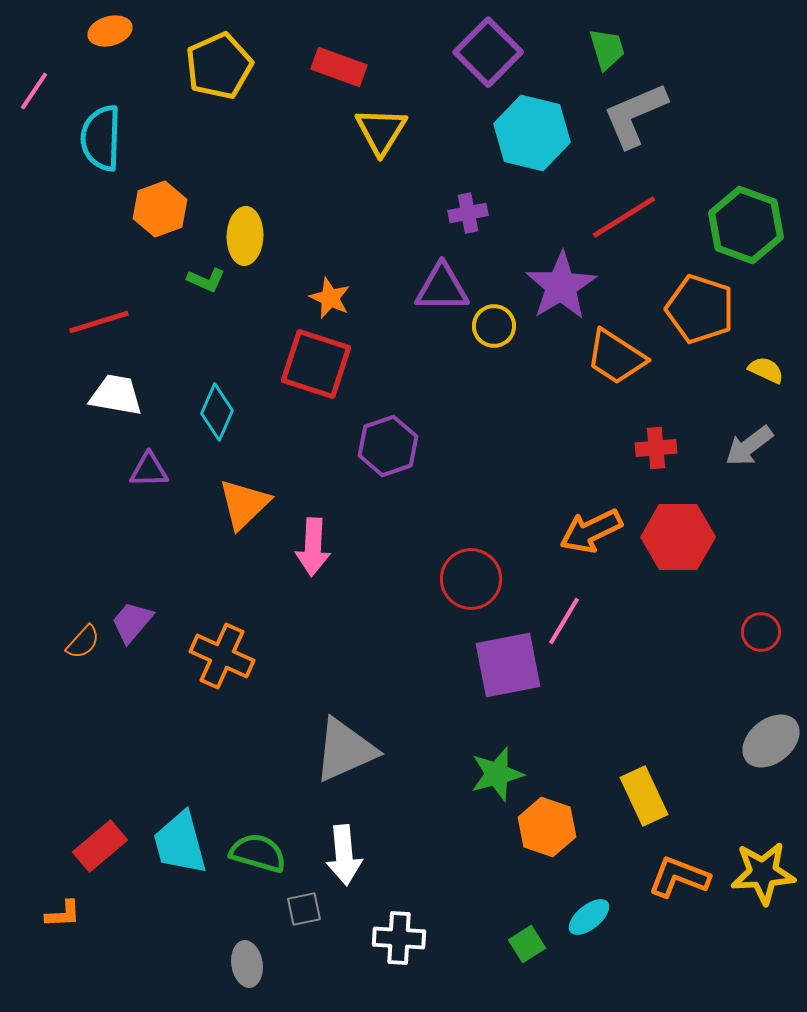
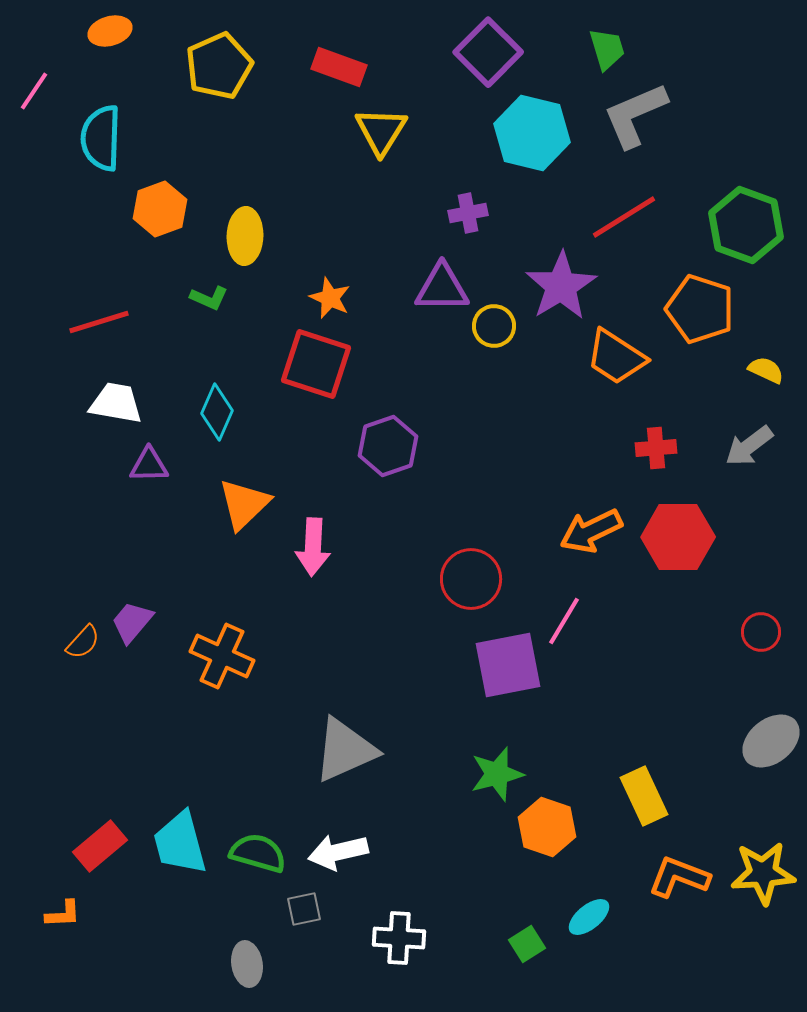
green L-shape at (206, 280): moved 3 px right, 18 px down
white trapezoid at (116, 395): moved 8 px down
purple triangle at (149, 470): moved 5 px up
white arrow at (344, 855): moved 6 px left, 3 px up; rotated 82 degrees clockwise
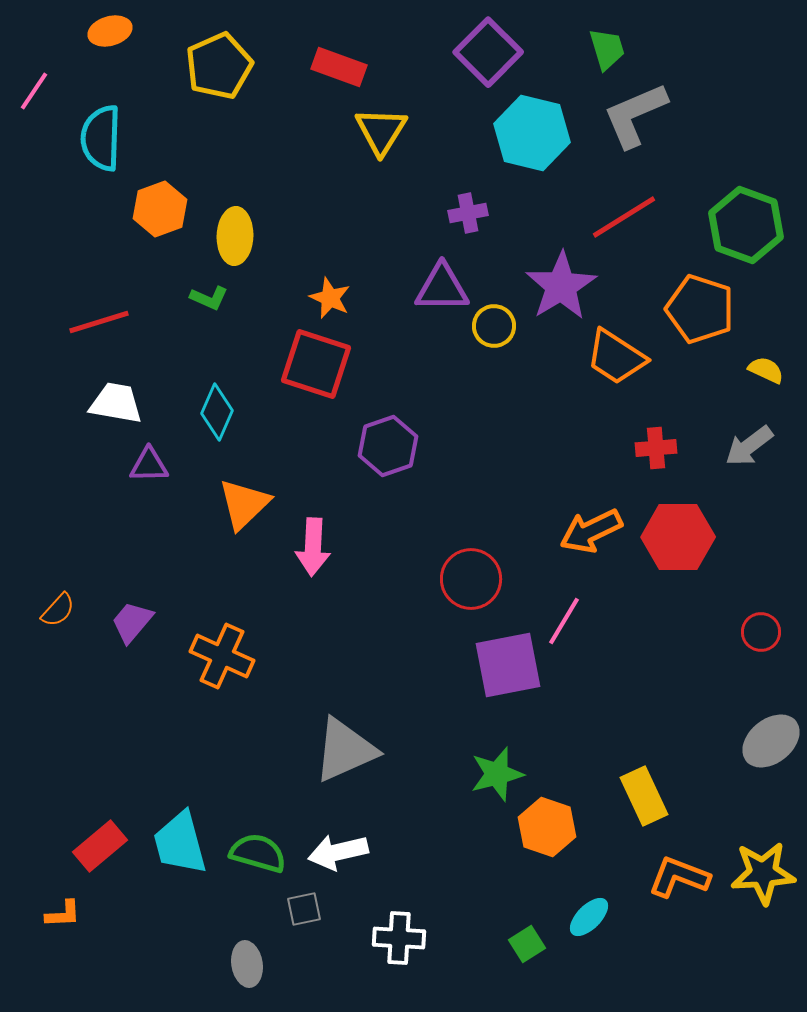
yellow ellipse at (245, 236): moved 10 px left
orange semicircle at (83, 642): moved 25 px left, 32 px up
cyan ellipse at (589, 917): rotated 6 degrees counterclockwise
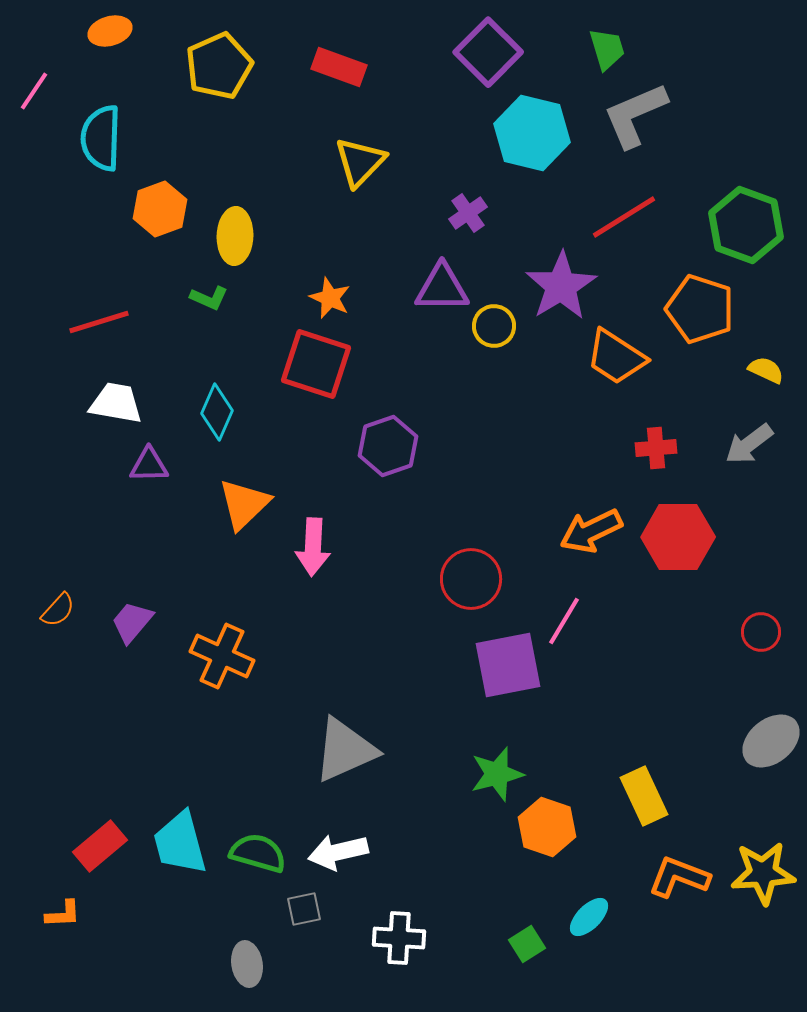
yellow triangle at (381, 131): moved 21 px left, 31 px down; rotated 12 degrees clockwise
purple cross at (468, 213): rotated 24 degrees counterclockwise
gray arrow at (749, 446): moved 2 px up
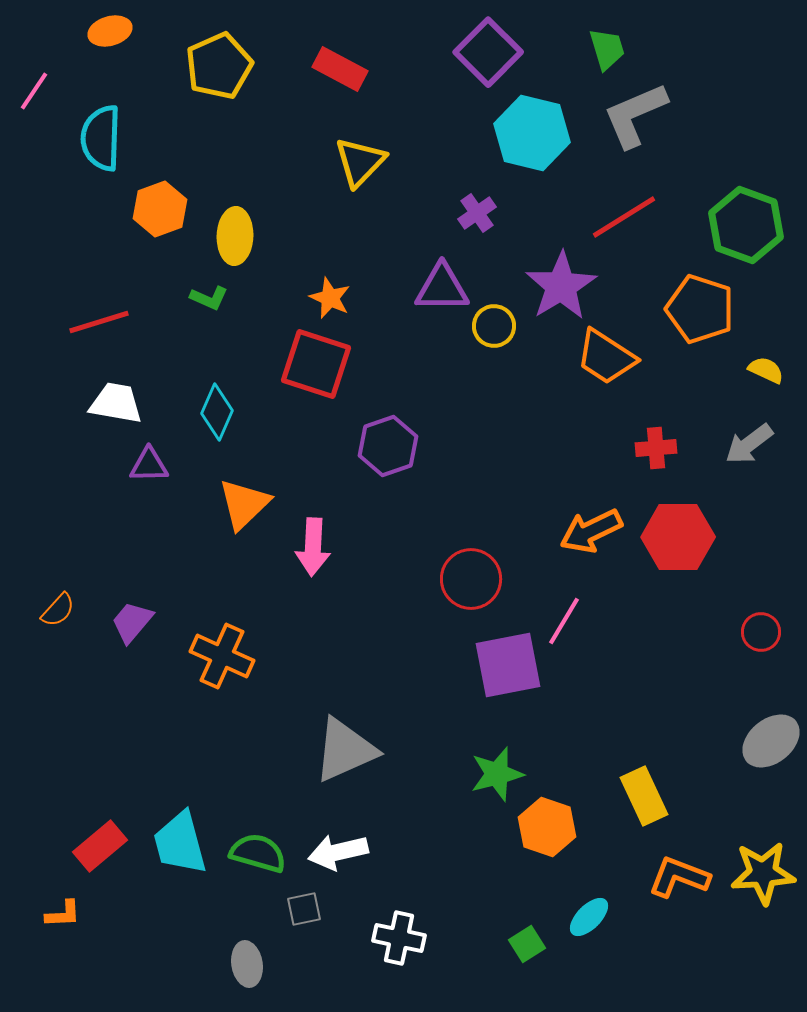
red rectangle at (339, 67): moved 1 px right, 2 px down; rotated 8 degrees clockwise
purple cross at (468, 213): moved 9 px right
orange trapezoid at (616, 357): moved 10 px left
white cross at (399, 938): rotated 9 degrees clockwise
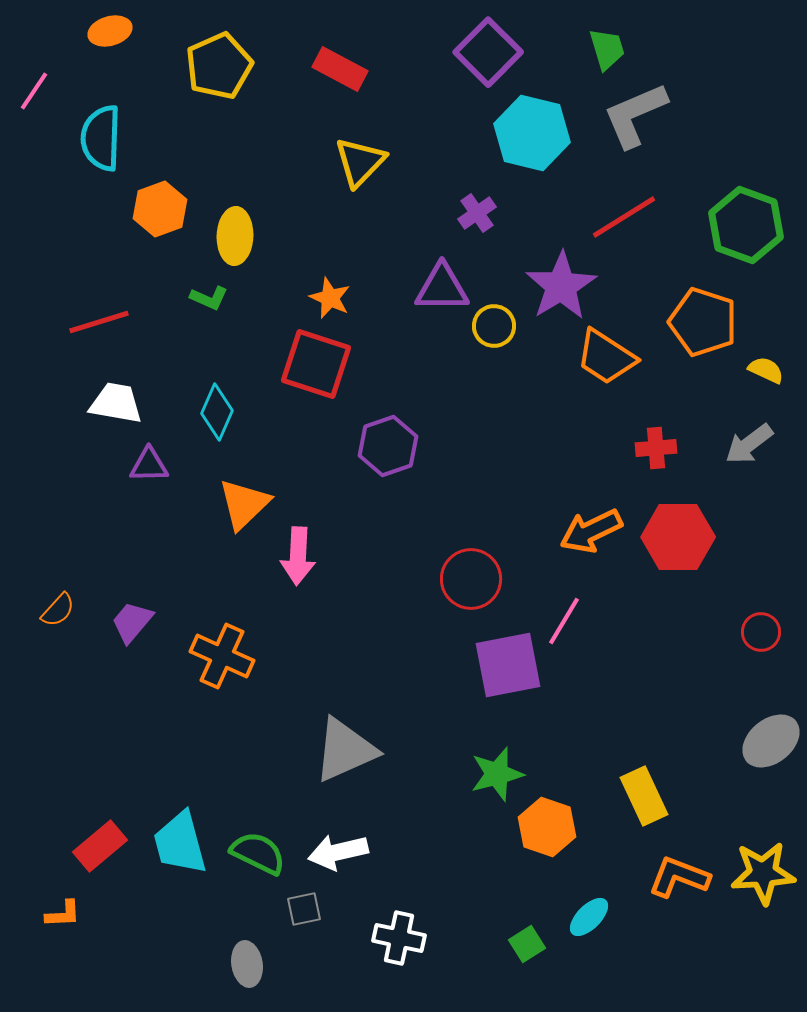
orange pentagon at (700, 309): moved 3 px right, 13 px down
pink arrow at (313, 547): moved 15 px left, 9 px down
green semicircle at (258, 853): rotated 10 degrees clockwise
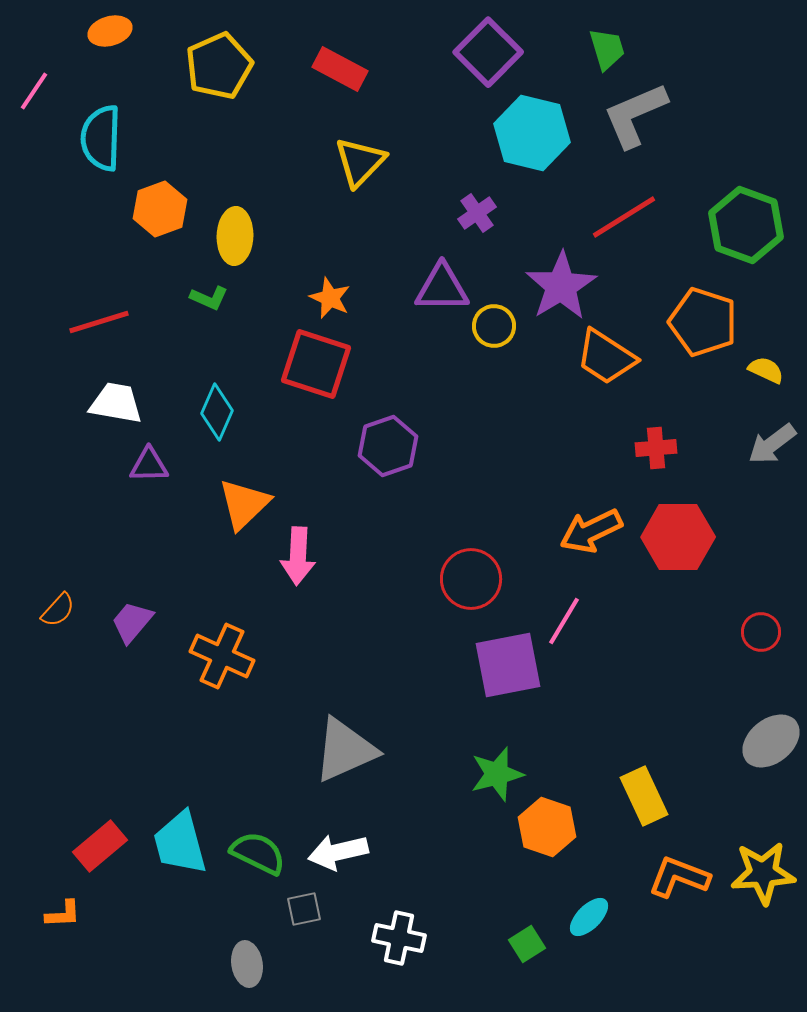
gray arrow at (749, 444): moved 23 px right
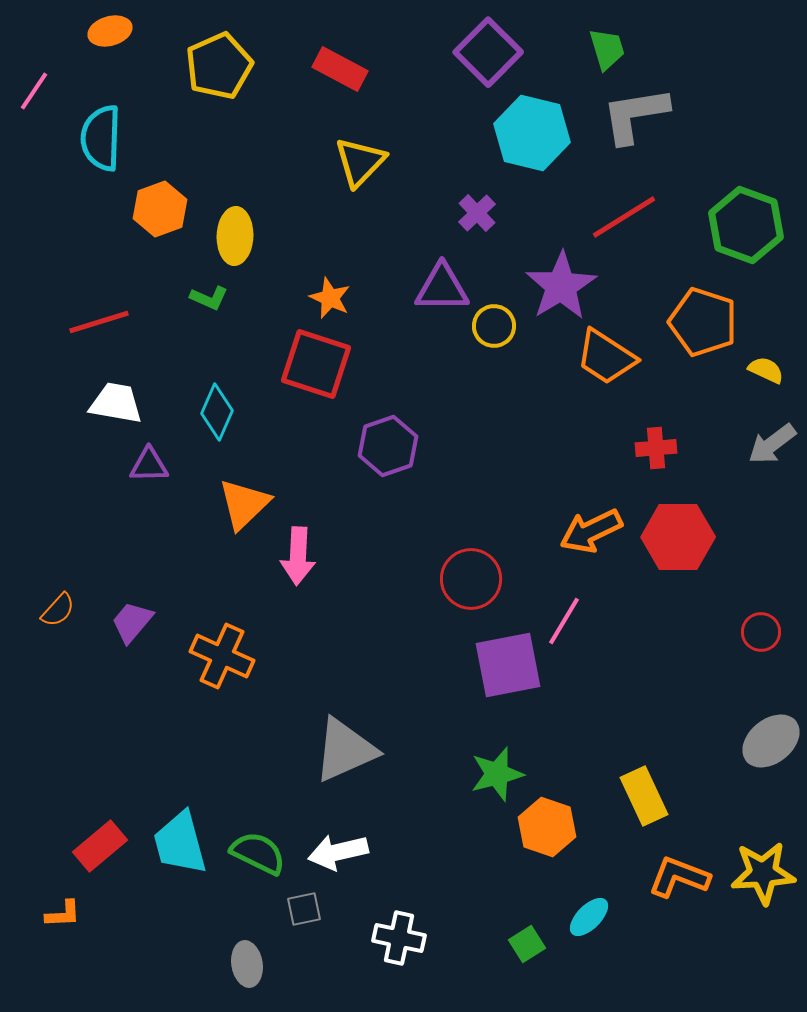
gray L-shape at (635, 115): rotated 14 degrees clockwise
purple cross at (477, 213): rotated 9 degrees counterclockwise
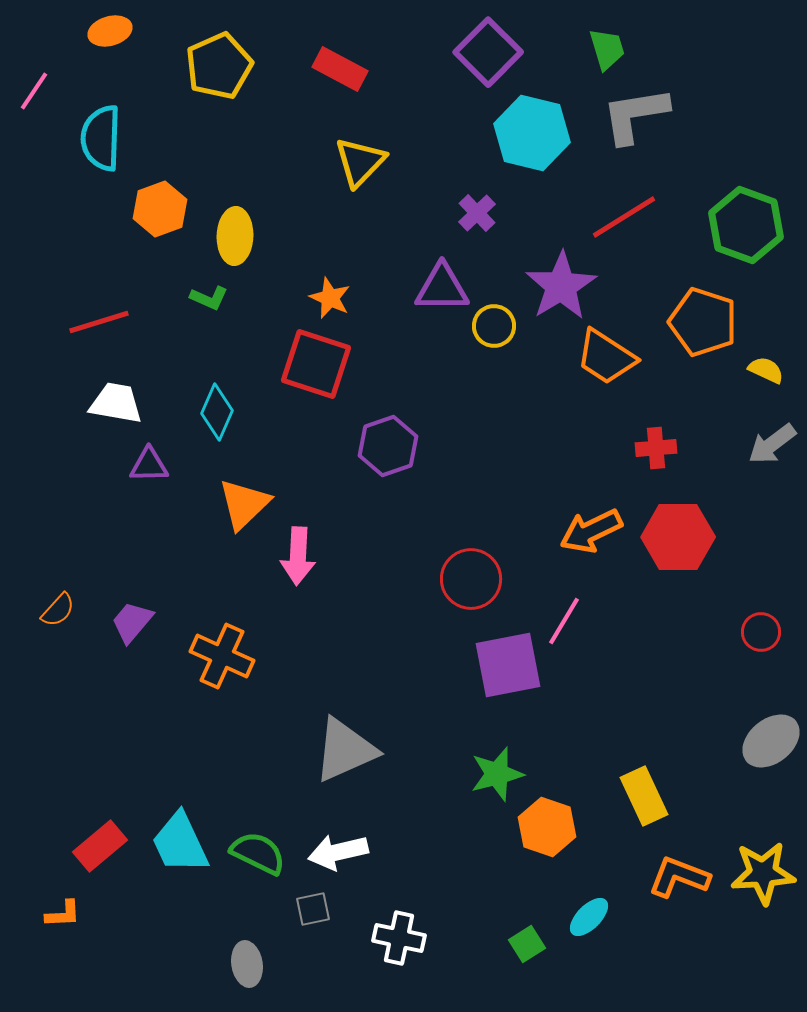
cyan trapezoid at (180, 843): rotated 10 degrees counterclockwise
gray square at (304, 909): moved 9 px right
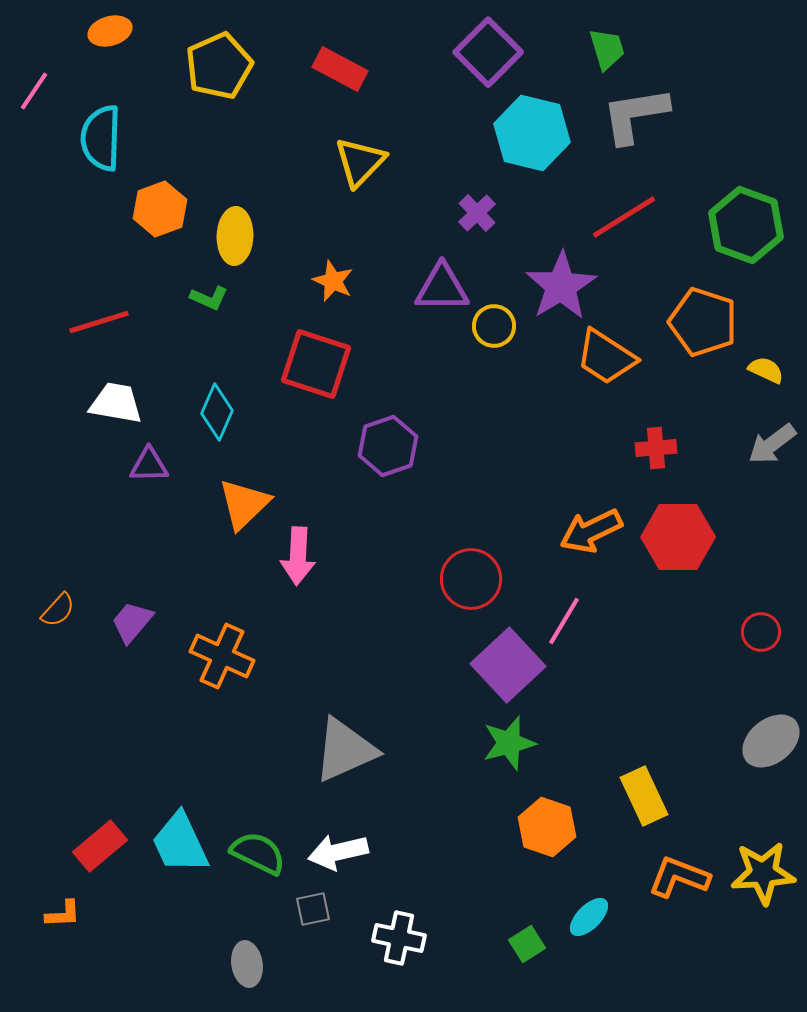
orange star at (330, 298): moved 3 px right, 17 px up
purple square at (508, 665): rotated 32 degrees counterclockwise
green star at (497, 774): moved 12 px right, 31 px up
